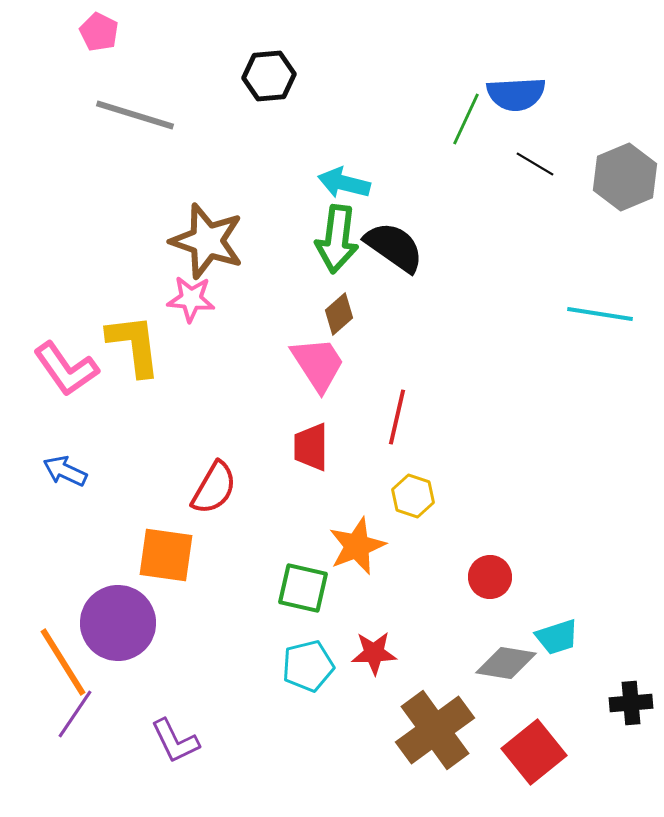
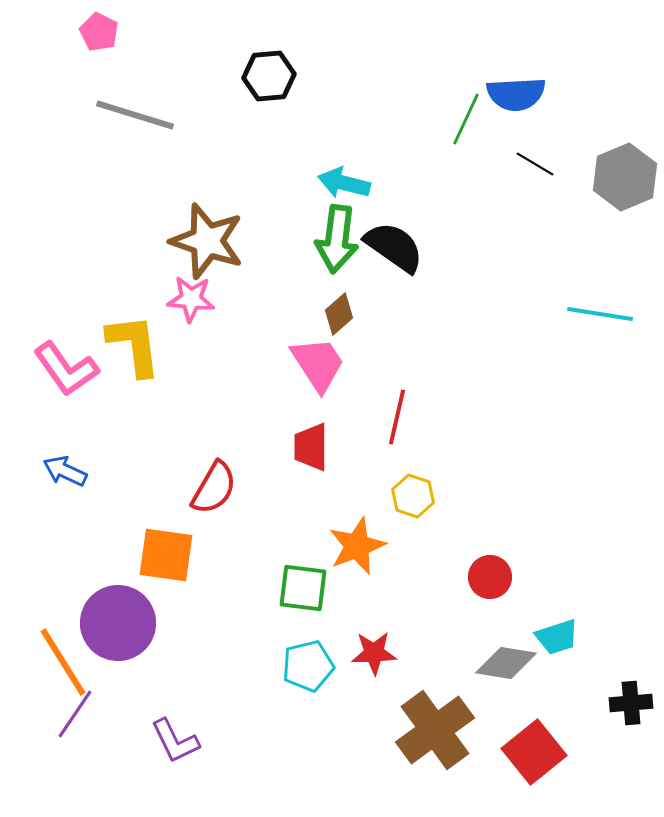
green square: rotated 6 degrees counterclockwise
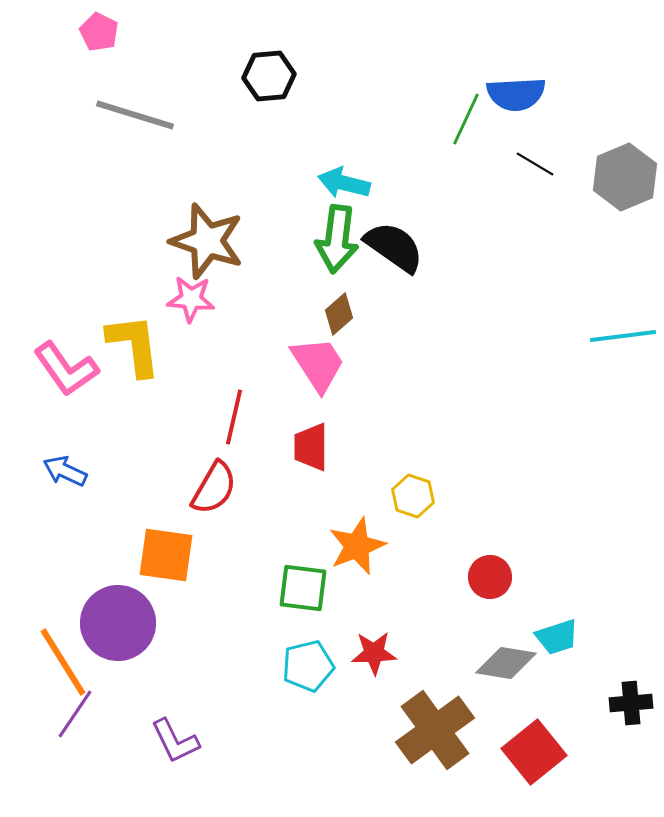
cyan line: moved 23 px right, 22 px down; rotated 16 degrees counterclockwise
red line: moved 163 px left
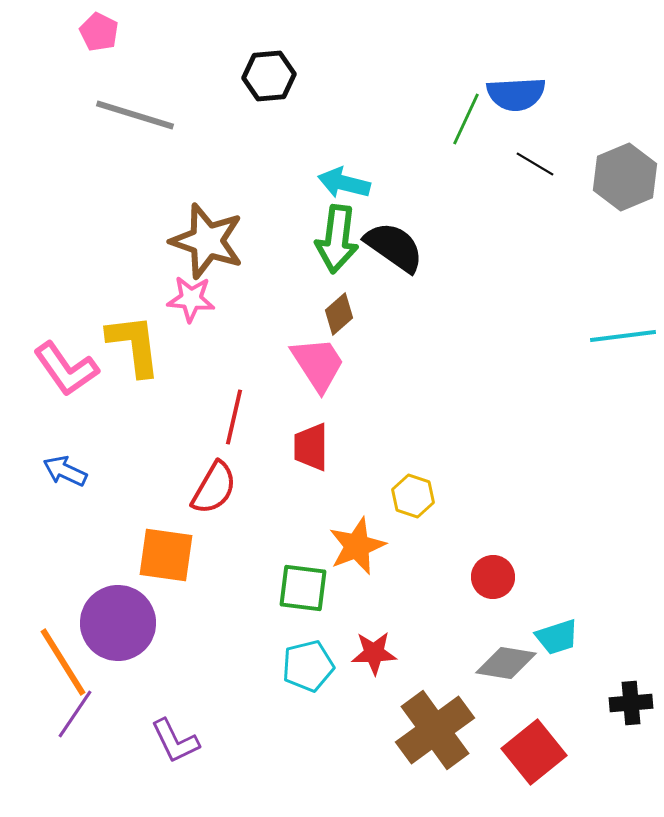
red circle: moved 3 px right
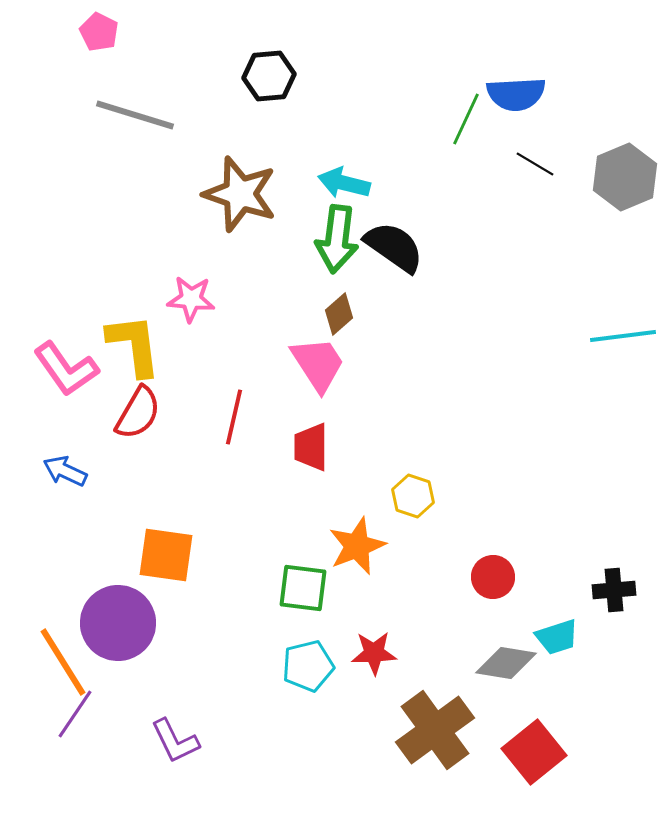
brown star: moved 33 px right, 47 px up
red semicircle: moved 76 px left, 75 px up
black cross: moved 17 px left, 113 px up
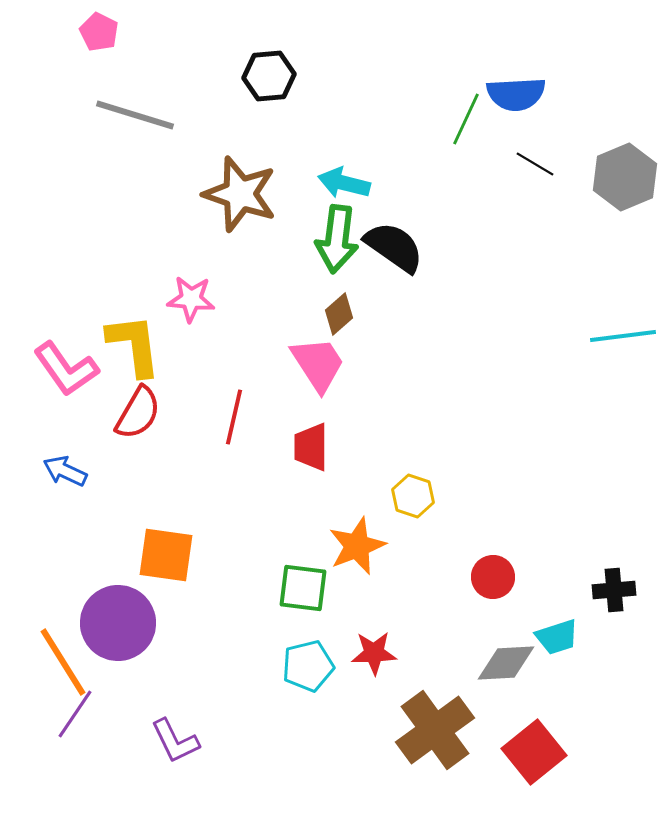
gray diamond: rotated 12 degrees counterclockwise
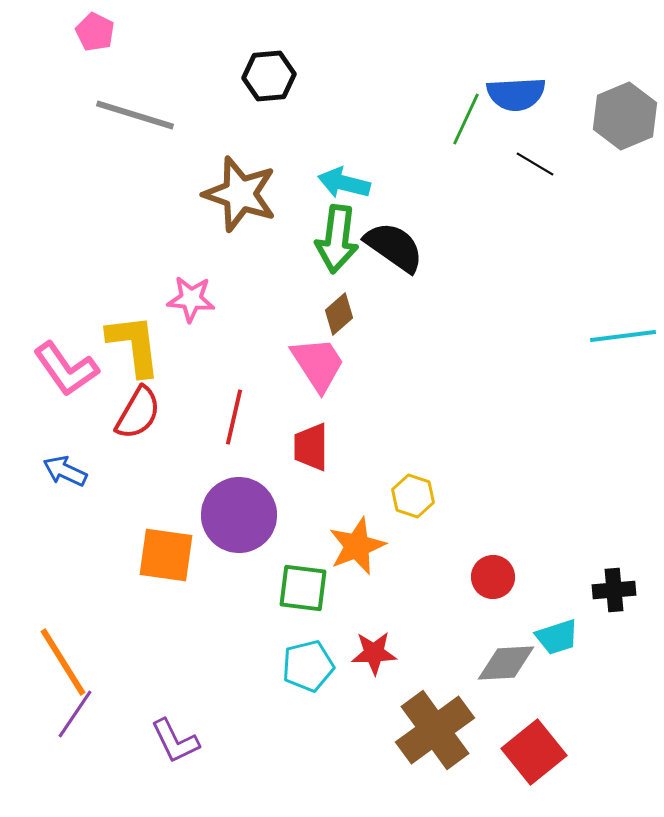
pink pentagon: moved 4 px left
gray hexagon: moved 61 px up
purple circle: moved 121 px right, 108 px up
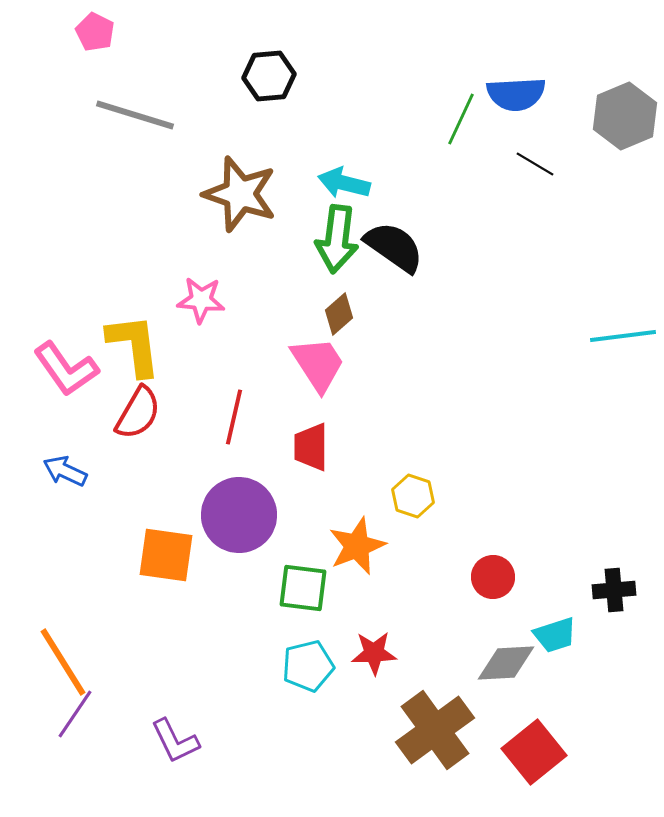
green line: moved 5 px left
pink star: moved 10 px right, 1 px down
cyan trapezoid: moved 2 px left, 2 px up
